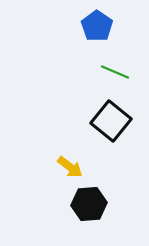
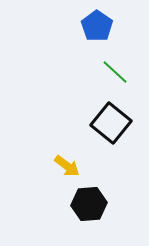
green line: rotated 20 degrees clockwise
black square: moved 2 px down
yellow arrow: moved 3 px left, 1 px up
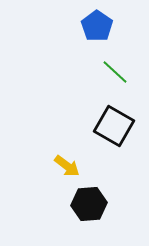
black square: moved 3 px right, 3 px down; rotated 9 degrees counterclockwise
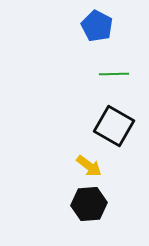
blue pentagon: rotated 8 degrees counterclockwise
green line: moved 1 px left, 2 px down; rotated 44 degrees counterclockwise
yellow arrow: moved 22 px right
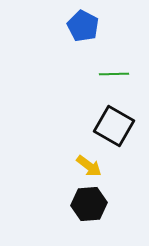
blue pentagon: moved 14 px left
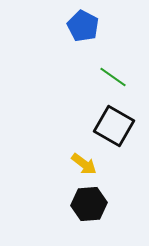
green line: moved 1 px left, 3 px down; rotated 36 degrees clockwise
yellow arrow: moved 5 px left, 2 px up
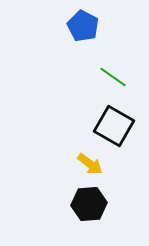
yellow arrow: moved 6 px right
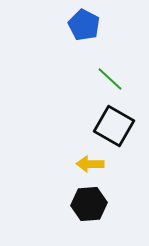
blue pentagon: moved 1 px right, 1 px up
green line: moved 3 px left, 2 px down; rotated 8 degrees clockwise
yellow arrow: rotated 144 degrees clockwise
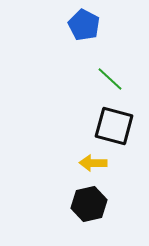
black square: rotated 15 degrees counterclockwise
yellow arrow: moved 3 px right, 1 px up
black hexagon: rotated 8 degrees counterclockwise
